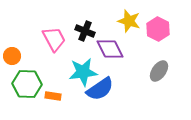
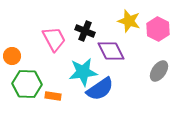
purple diamond: moved 1 px right, 2 px down
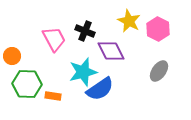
yellow star: rotated 10 degrees clockwise
cyan star: rotated 8 degrees counterclockwise
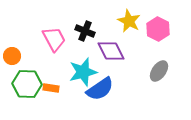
orange rectangle: moved 2 px left, 8 px up
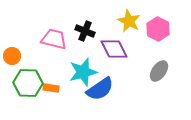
pink trapezoid: rotated 48 degrees counterclockwise
purple diamond: moved 3 px right, 2 px up
green hexagon: moved 1 px right, 1 px up
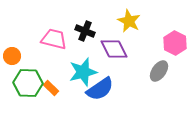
pink hexagon: moved 17 px right, 14 px down
orange rectangle: rotated 35 degrees clockwise
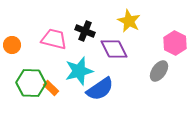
orange circle: moved 11 px up
cyan star: moved 4 px left, 1 px up
green hexagon: moved 3 px right
